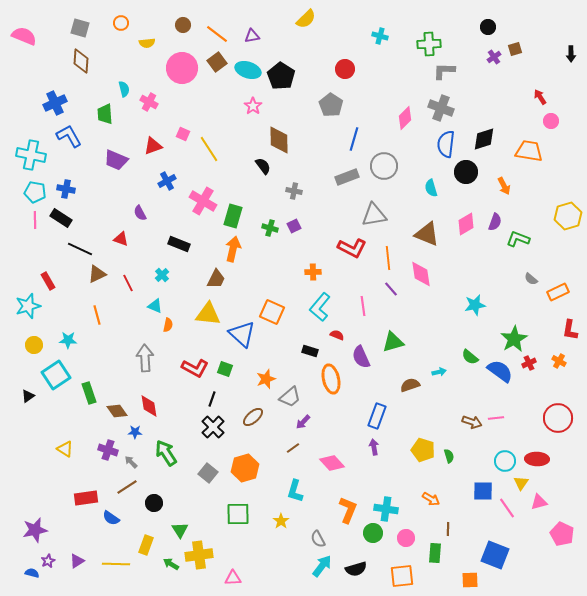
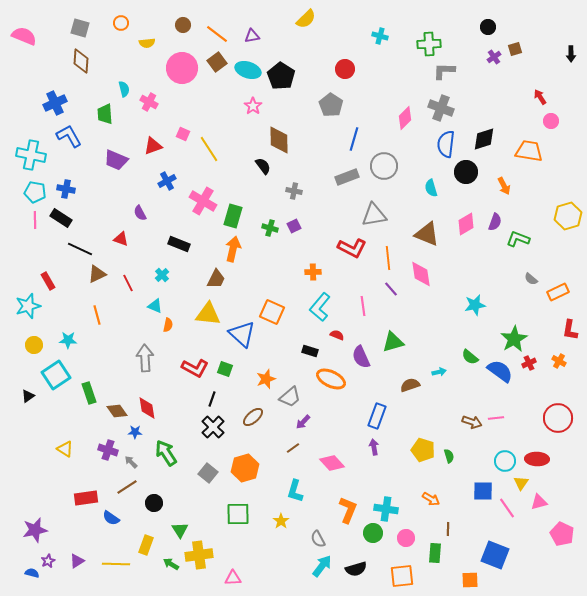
orange ellipse at (331, 379): rotated 52 degrees counterclockwise
red diamond at (149, 406): moved 2 px left, 2 px down
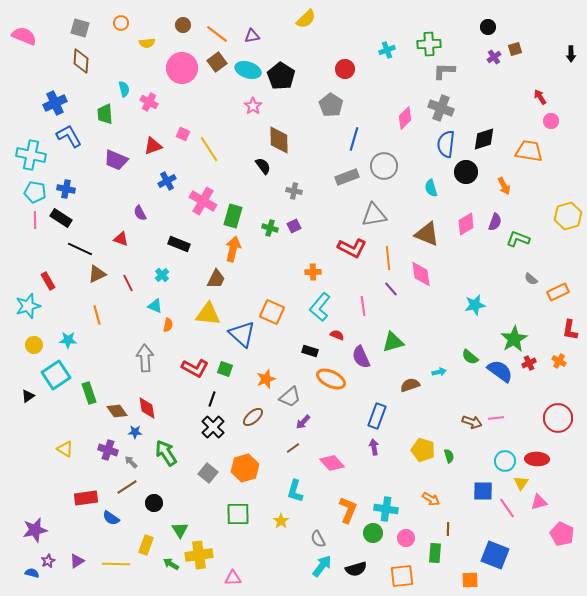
cyan cross at (380, 36): moved 7 px right, 14 px down; rotated 35 degrees counterclockwise
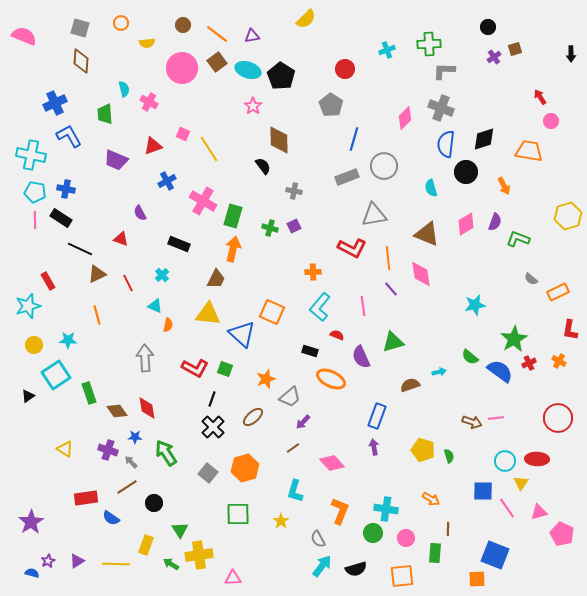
blue star at (135, 432): moved 5 px down
pink triangle at (539, 502): moved 10 px down
orange L-shape at (348, 510): moved 8 px left, 1 px down
purple star at (35, 530): moved 4 px left, 8 px up; rotated 20 degrees counterclockwise
orange square at (470, 580): moved 7 px right, 1 px up
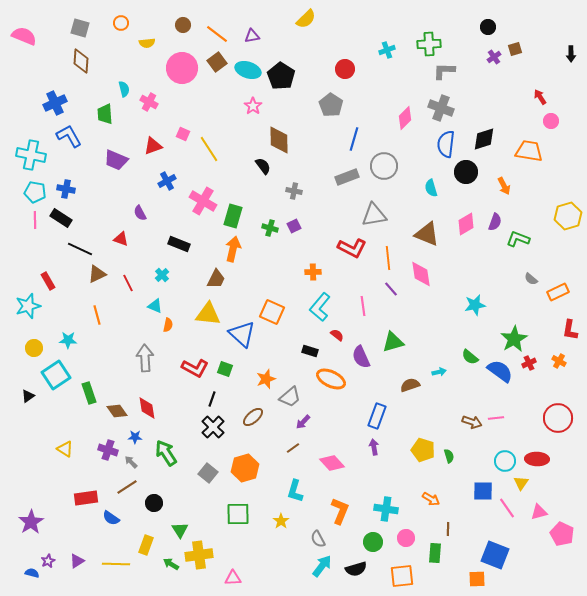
red semicircle at (337, 335): rotated 16 degrees clockwise
yellow circle at (34, 345): moved 3 px down
green circle at (373, 533): moved 9 px down
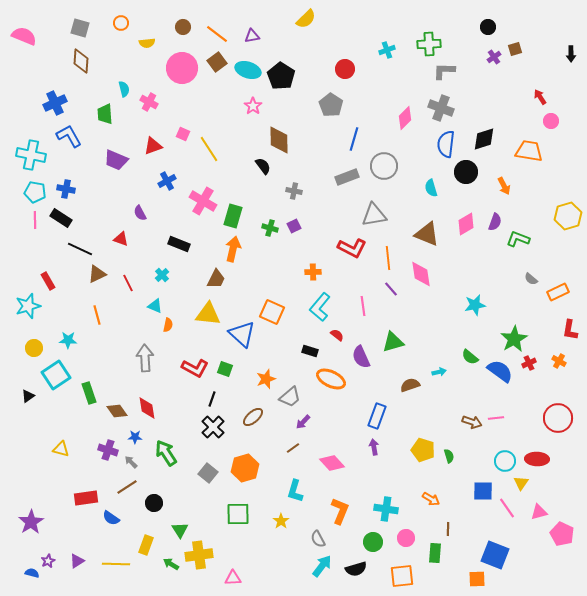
brown circle at (183, 25): moved 2 px down
yellow triangle at (65, 449): moved 4 px left; rotated 18 degrees counterclockwise
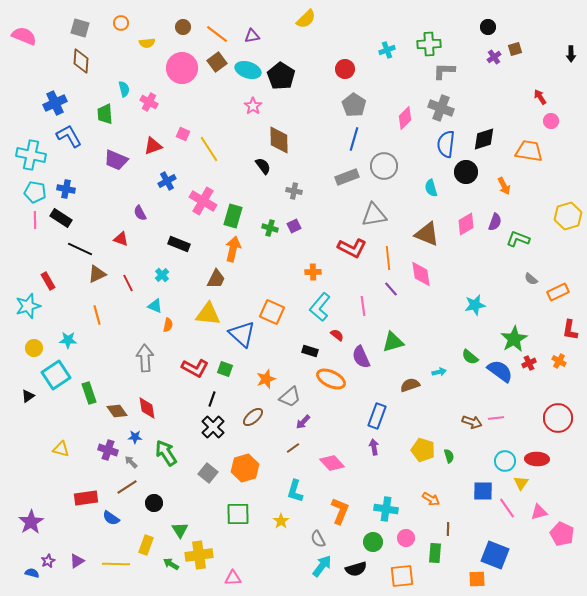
gray pentagon at (331, 105): moved 23 px right
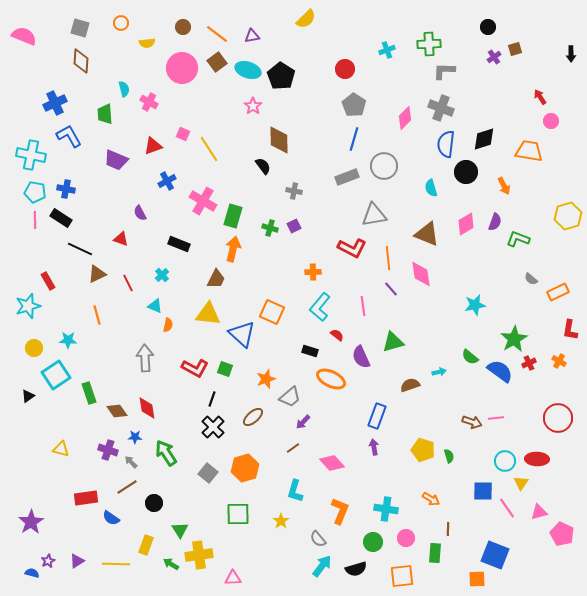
gray semicircle at (318, 539): rotated 12 degrees counterclockwise
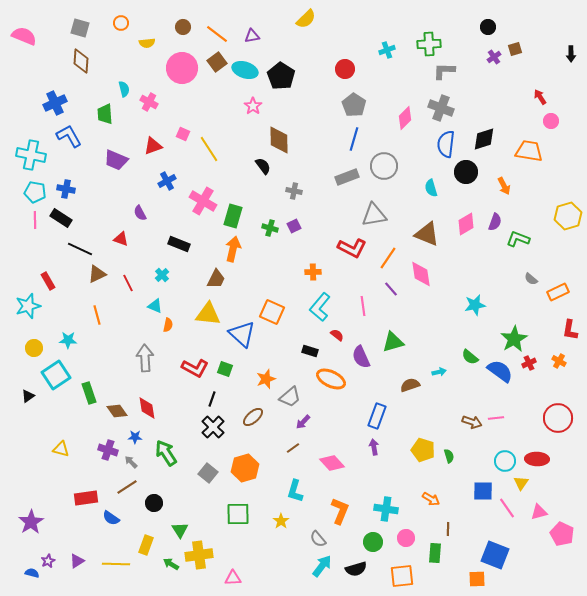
cyan ellipse at (248, 70): moved 3 px left
orange line at (388, 258): rotated 40 degrees clockwise
